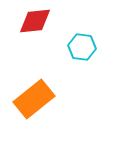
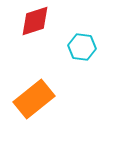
red diamond: rotated 12 degrees counterclockwise
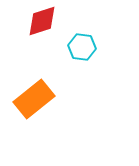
red diamond: moved 7 px right
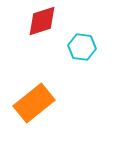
orange rectangle: moved 4 px down
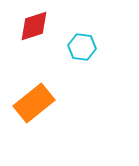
red diamond: moved 8 px left, 5 px down
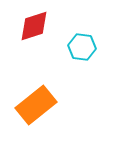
orange rectangle: moved 2 px right, 2 px down
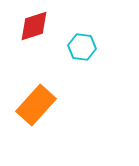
orange rectangle: rotated 9 degrees counterclockwise
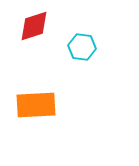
orange rectangle: rotated 45 degrees clockwise
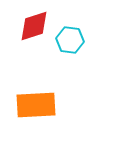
cyan hexagon: moved 12 px left, 7 px up
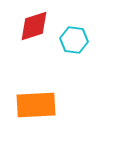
cyan hexagon: moved 4 px right
